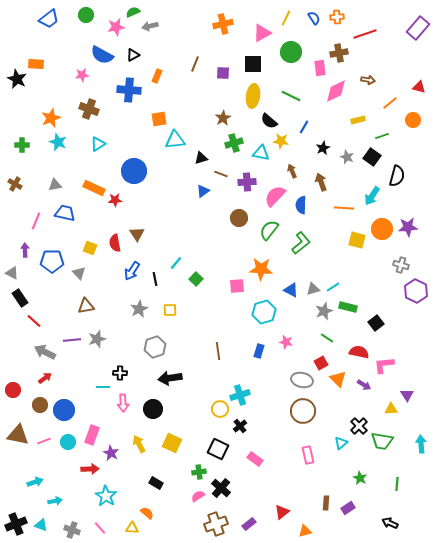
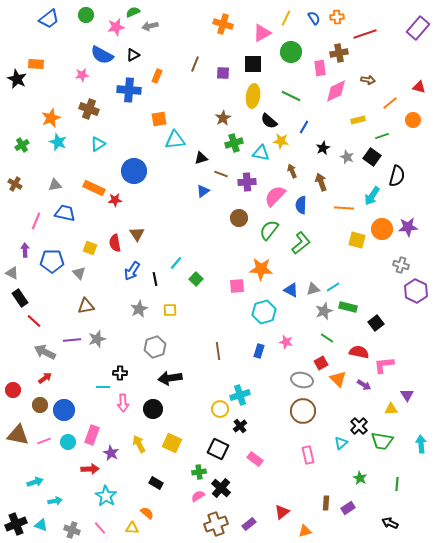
orange cross at (223, 24): rotated 30 degrees clockwise
green cross at (22, 145): rotated 32 degrees counterclockwise
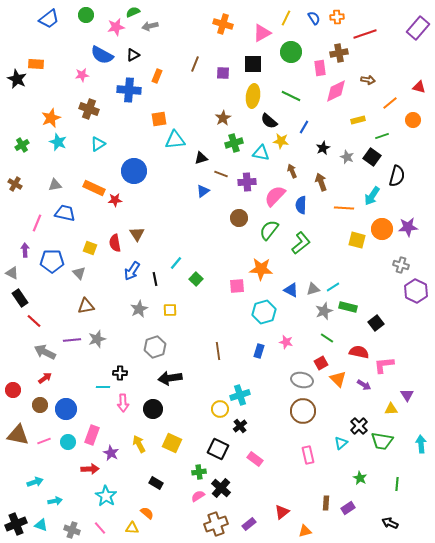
pink line at (36, 221): moved 1 px right, 2 px down
blue circle at (64, 410): moved 2 px right, 1 px up
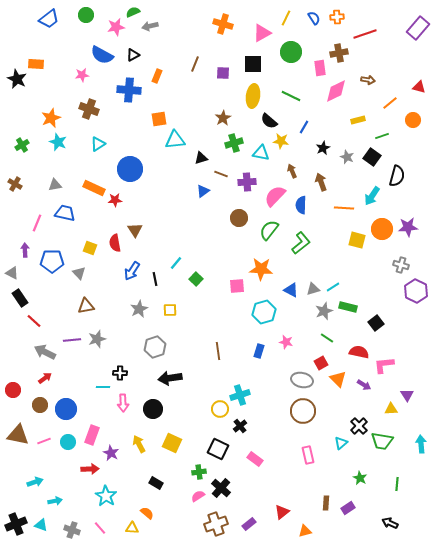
blue circle at (134, 171): moved 4 px left, 2 px up
brown triangle at (137, 234): moved 2 px left, 4 px up
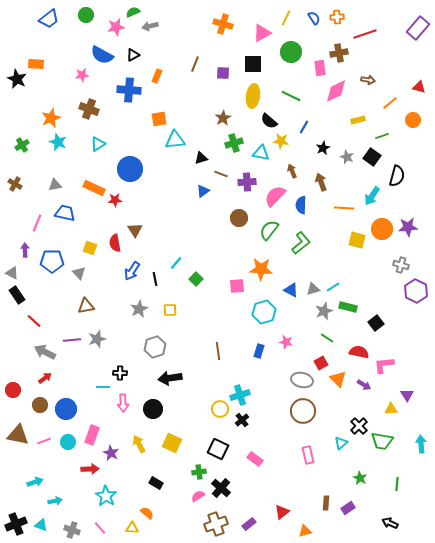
black rectangle at (20, 298): moved 3 px left, 3 px up
black cross at (240, 426): moved 2 px right, 6 px up
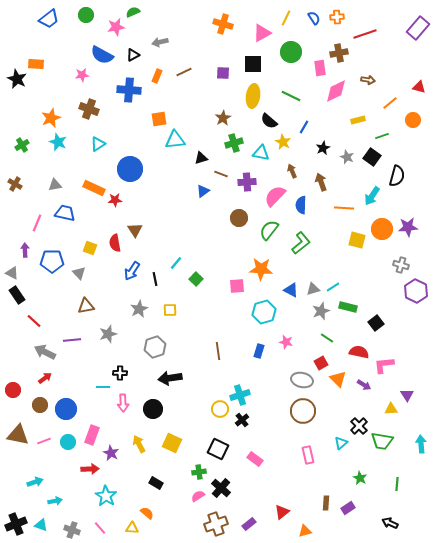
gray arrow at (150, 26): moved 10 px right, 16 px down
brown line at (195, 64): moved 11 px left, 8 px down; rotated 42 degrees clockwise
yellow star at (281, 141): moved 2 px right, 1 px down; rotated 21 degrees clockwise
gray star at (324, 311): moved 3 px left
gray star at (97, 339): moved 11 px right, 5 px up
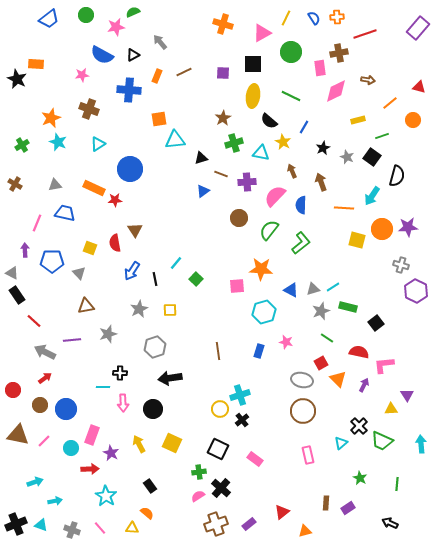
gray arrow at (160, 42): rotated 63 degrees clockwise
purple arrow at (364, 385): rotated 96 degrees counterclockwise
pink line at (44, 441): rotated 24 degrees counterclockwise
green trapezoid at (382, 441): rotated 15 degrees clockwise
cyan circle at (68, 442): moved 3 px right, 6 px down
black rectangle at (156, 483): moved 6 px left, 3 px down; rotated 24 degrees clockwise
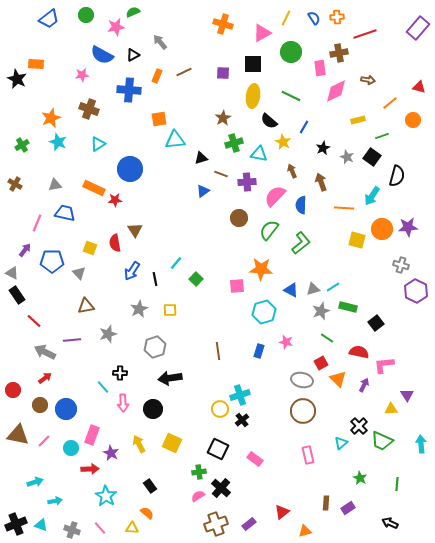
cyan triangle at (261, 153): moved 2 px left, 1 px down
purple arrow at (25, 250): rotated 40 degrees clockwise
cyan line at (103, 387): rotated 48 degrees clockwise
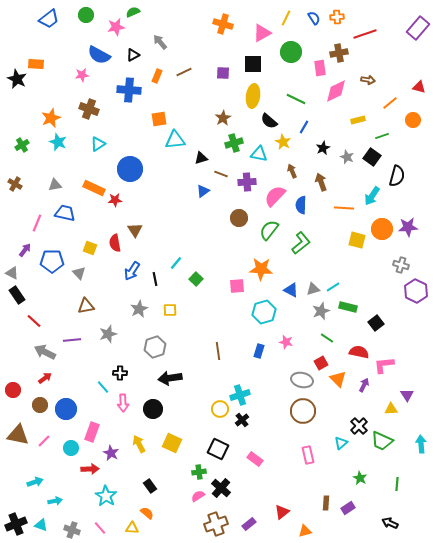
blue semicircle at (102, 55): moved 3 px left
green line at (291, 96): moved 5 px right, 3 px down
pink rectangle at (92, 435): moved 3 px up
